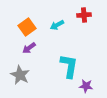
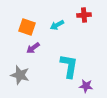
orange square: rotated 36 degrees counterclockwise
purple arrow: moved 4 px right
gray star: rotated 12 degrees counterclockwise
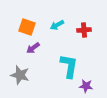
red cross: moved 15 px down
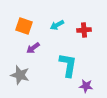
orange square: moved 3 px left, 1 px up
cyan L-shape: moved 1 px left, 1 px up
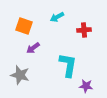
cyan arrow: moved 8 px up
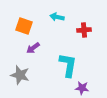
cyan arrow: rotated 40 degrees clockwise
purple star: moved 4 px left, 2 px down
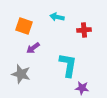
gray star: moved 1 px right, 1 px up
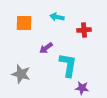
orange square: moved 3 px up; rotated 18 degrees counterclockwise
purple arrow: moved 13 px right
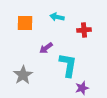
orange square: moved 1 px right
gray star: moved 2 px right, 1 px down; rotated 24 degrees clockwise
purple star: rotated 24 degrees counterclockwise
